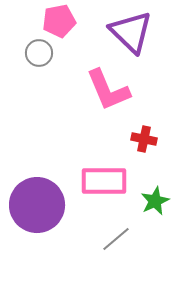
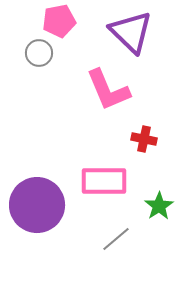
green star: moved 4 px right, 5 px down; rotated 8 degrees counterclockwise
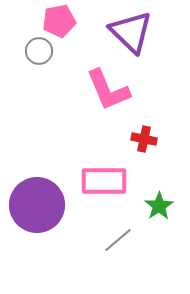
gray circle: moved 2 px up
gray line: moved 2 px right, 1 px down
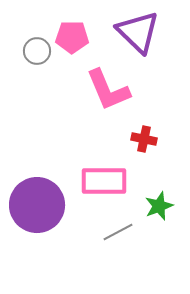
pink pentagon: moved 13 px right, 16 px down; rotated 12 degrees clockwise
purple triangle: moved 7 px right
gray circle: moved 2 px left
green star: rotated 12 degrees clockwise
gray line: moved 8 px up; rotated 12 degrees clockwise
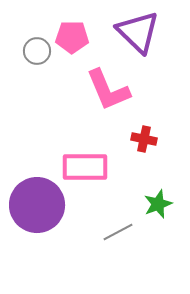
pink rectangle: moved 19 px left, 14 px up
green star: moved 1 px left, 2 px up
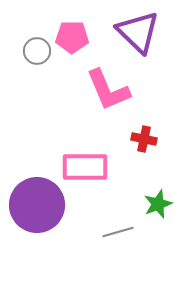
gray line: rotated 12 degrees clockwise
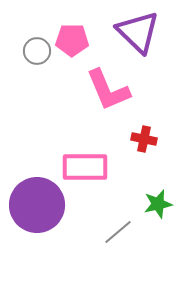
pink pentagon: moved 3 px down
green star: rotated 8 degrees clockwise
gray line: rotated 24 degrees counterclockwise
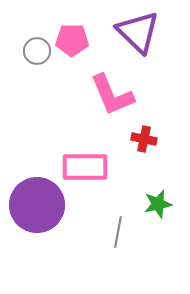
pink L-shape: moved 4 px right, 5 px down
gray line: rotated 40 degrees counterclockwise
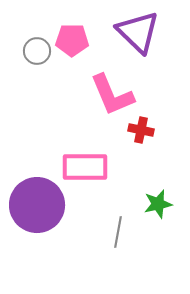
red cross: moved 3 px left, 9 px up
